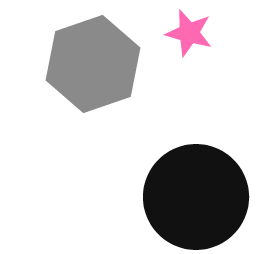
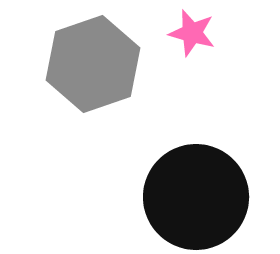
pink star: moved 3 px right
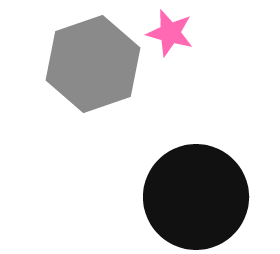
pink star: moved 22 px left
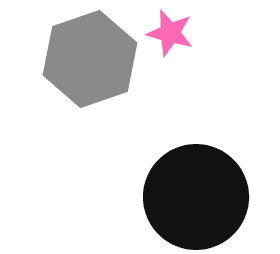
gray hexagon: moved 3 px left, 5 px up
